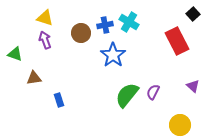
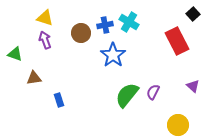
yellow circle: moved 2 px left
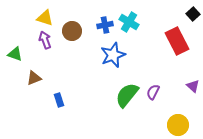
brown circle: moved 9 px left, 2 px up
blue star: rotated 15 degrees clockwise
brown triangle: rotated 14 degrees counterclockwise
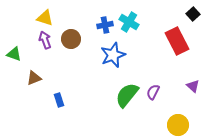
brown circle: moved 1 px left, 8 px down
green triangle: moved 1 px left
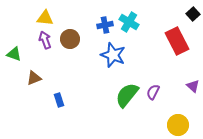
yellow triangle: rotated 12 degrees counterclockwise
brown circle: moved 1 px left
blue star: rotated 30 degrees counterclockwise
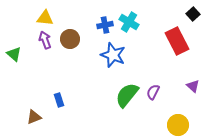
green triangle: rotated 21 degrees clockwise
brown triangle: moved 39 px down
